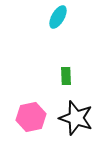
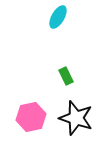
green rectangle: rotated 24 degrees counterclockwise
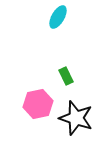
pink hexagon: moved 7 px right, 13 px up
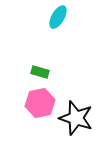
green rectangle: moved 26 px left, 4 px up; rotated 48 degrees counterclockwise
pink hexagon: moved 2 px right, 1 px up
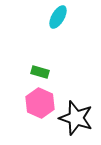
pink hexagon: rotated 24 degrees counterclockwise
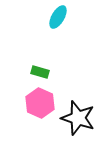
black star: moved 2 px right
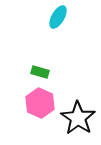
black star: rotated 16 degrees clockwise
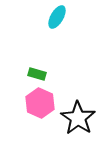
cyan ellipse: moved 1 px left
green rectangle: moved 3 px left, 2 px down
